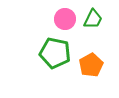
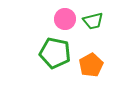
green trapezoid: moved 2 px down; rotated 50 degrees clockwise
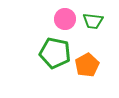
green trapezoid: rotated 20 degrees clockwise
orange pentagon: moved 4 px left
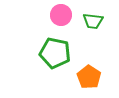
pink circle: moved 4 px left, 4 px up
orange pentagon: moved 2 px right, 12 px down; rotated 10 degrees counterclockwise
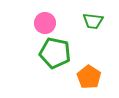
pink circle: moved 16 px left, 8 px down
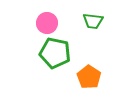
pink circle: moved 2 px right
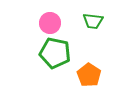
pink circle: moved 3 px right
orange pentagon: moved 2 px up
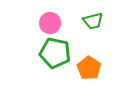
green trapezoid: rotated 20 degrees counterclockwise
orange pentagon: moved 7 px up
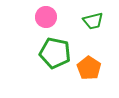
pink circle: moved 4 px left, 6 px up
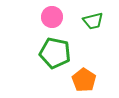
pink circle: moved 6 px right
orange pentagon: moved 5 px left, 12 px down
